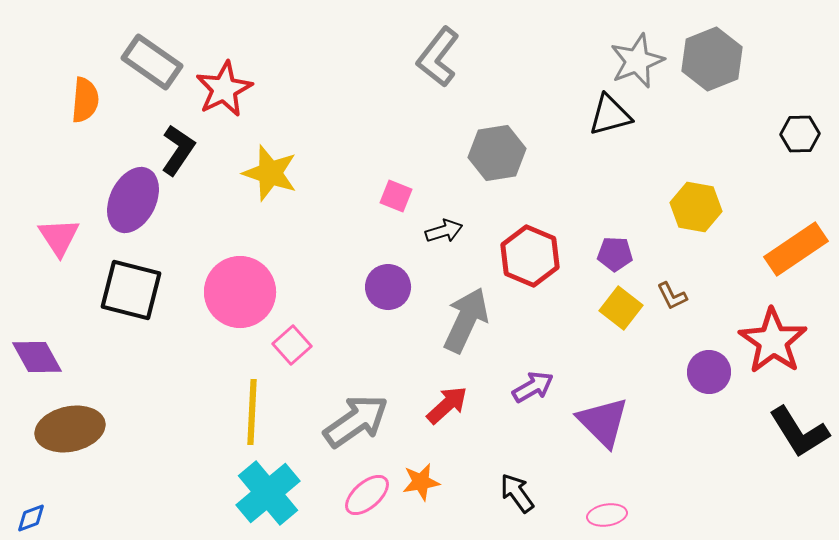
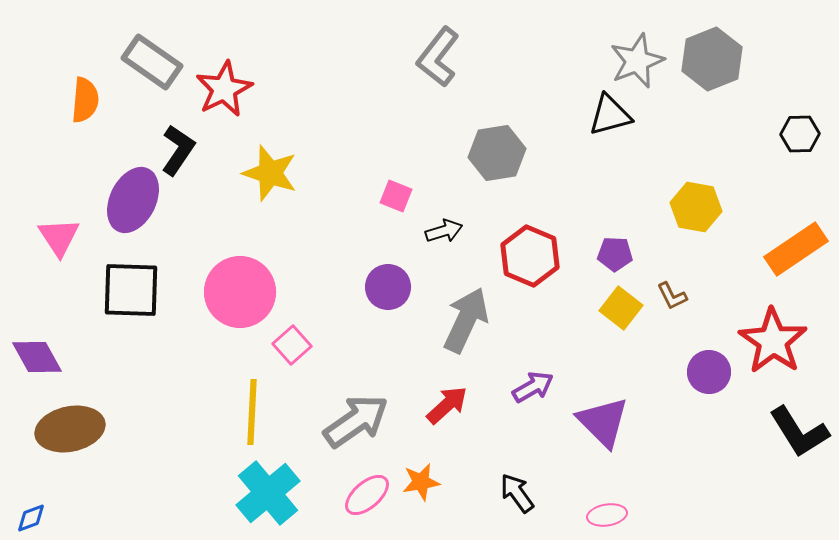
black square at (131, 290): rotated 12 degrees counterclockwise
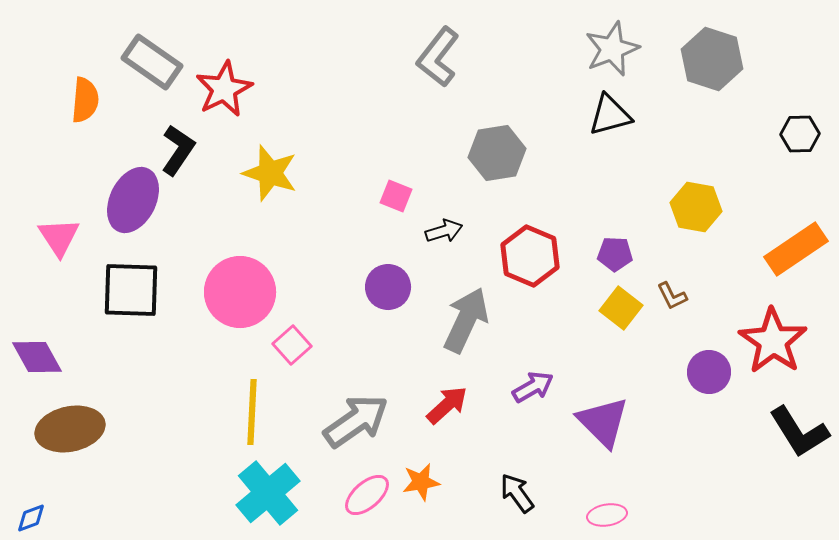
gray hexagon at (712, 59): rotated 20 degrees counterclockwise
gray star at (637, 61): moved 25 px left, 12 px up
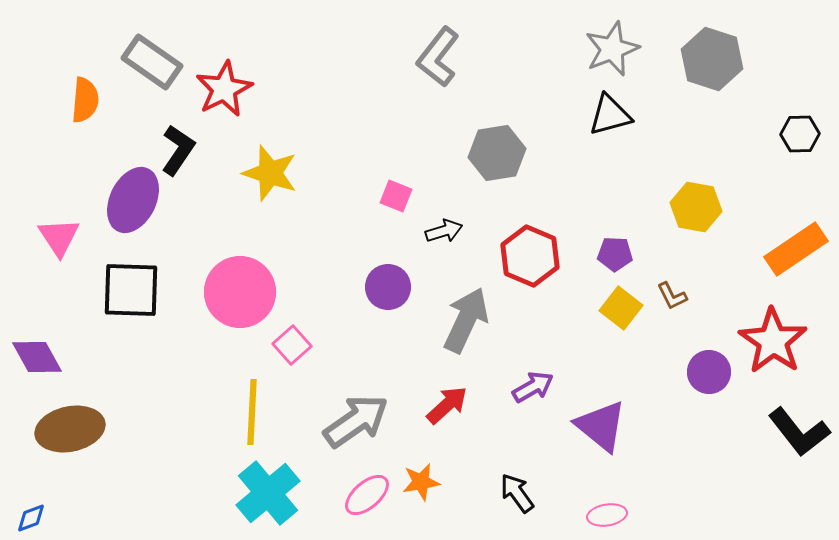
purple triangle at (603, 422): moved 2 px left, 4 px down; rotated 6 degrees counterclockwise
black L-shape at (799, 432): rotated 6 degrees counterclockwise
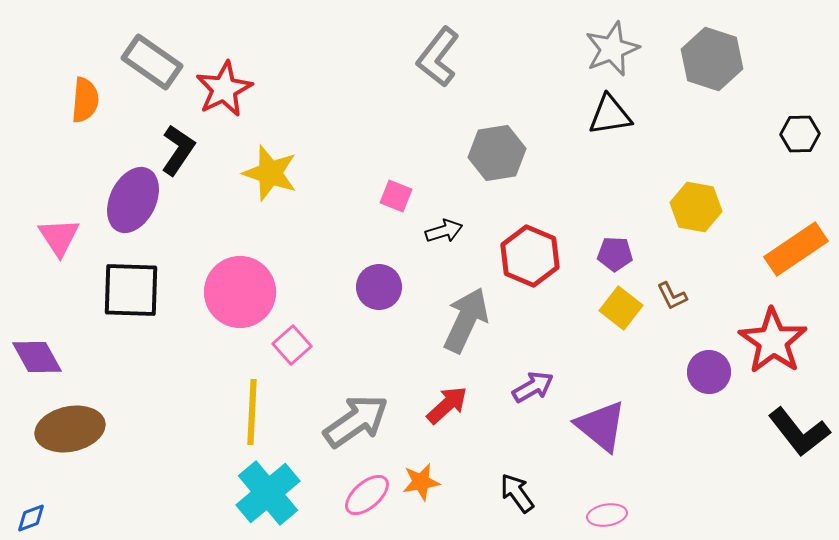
black triangle at (610, 115): rotated 6 degrees clockwise
purple circle at (388, 287): moved 9 px left
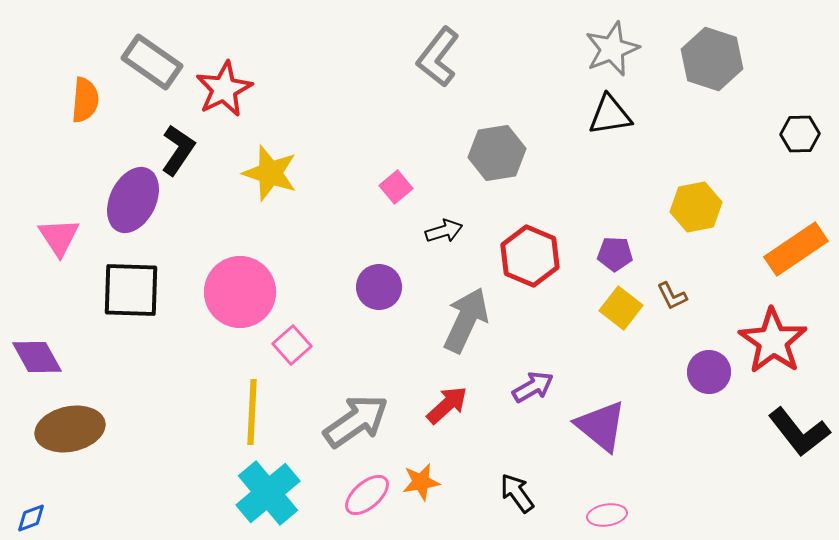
pink square at (396, 196): moved 9 px up; rotated 28 degrees clockwise
yellow hexagon at (696, 207): rotated 21 degrees counterclockwise
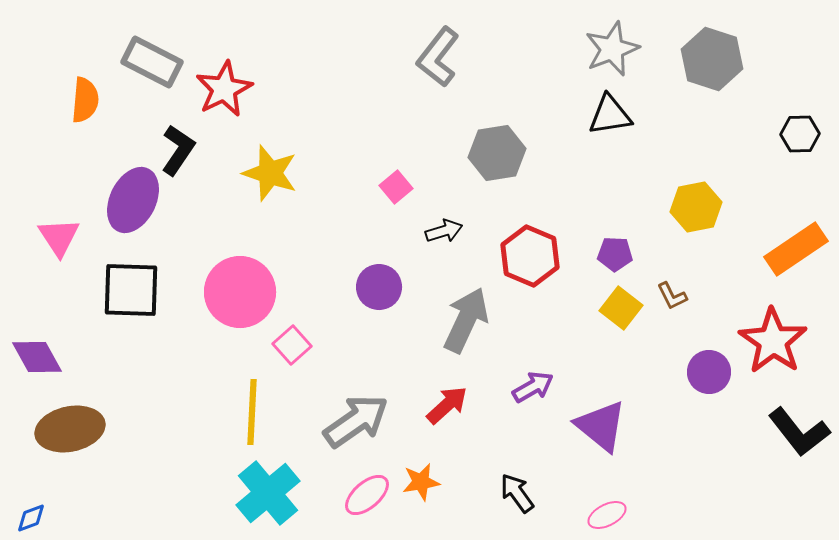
gray rectangle at (152, 62): rotated 8 degrees counterclockwise
pink ellipse at (607, 515): rotated 18 degrees counterclockwise
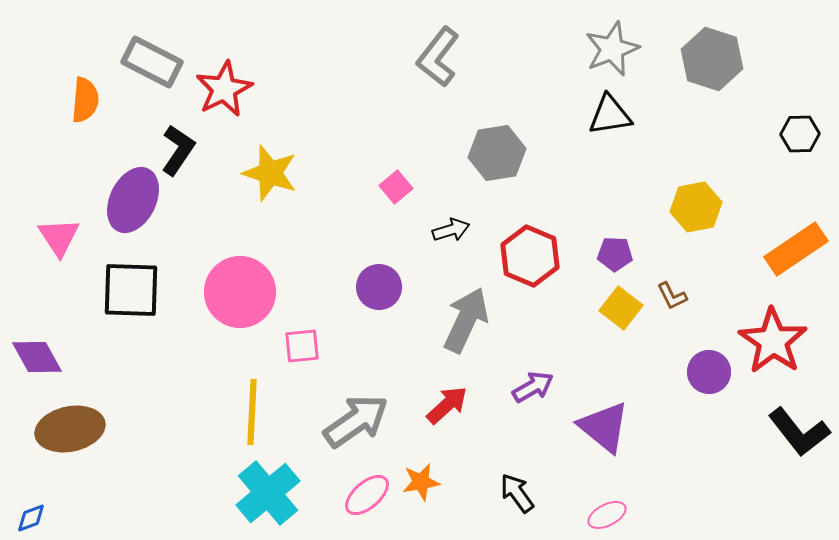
black arrow at (444, 231): moved 7 px right, 1 px up
pink square at (292, 345): moved 10 px right, 1 px down; rotated 36 degrees clockwise
purple triangle at (601, 426): moved 3 px right, 1 px down
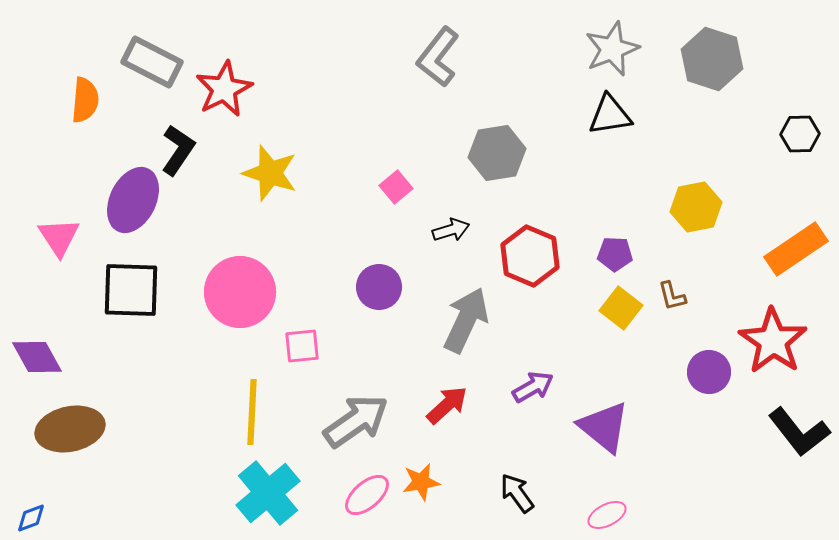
brown L-shape at (672, 296): rotated 12 degrees clockwise
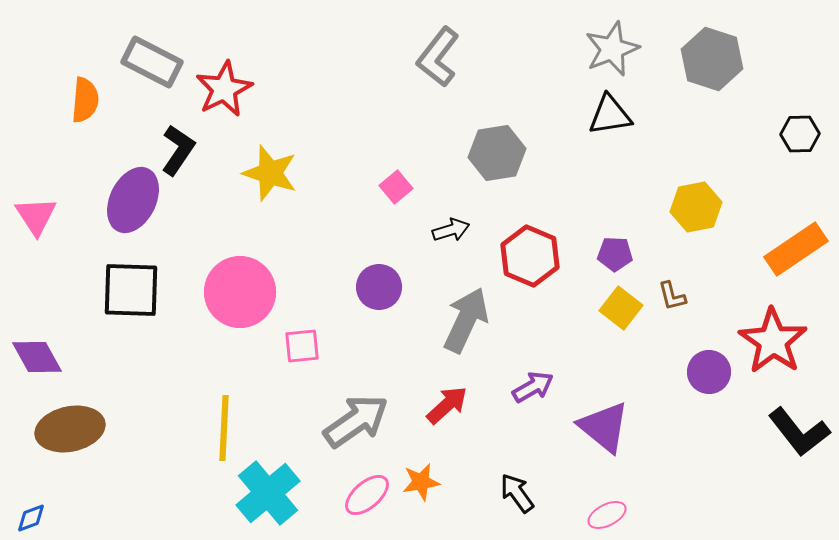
pink triangle at (59, 237): moved 23 px left, 21 px up
yellow line at (252, 412): moved 28 px left, 16 px down
